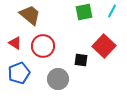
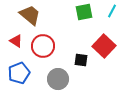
red triangle: moved 1 px right, 2 px up
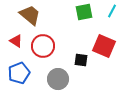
red square: rotated 20 degrees counterclockwise
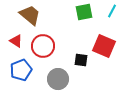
blue pentagon: moved 2 px right, 3 px up
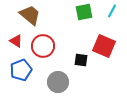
gray circle: moved 3 px down
